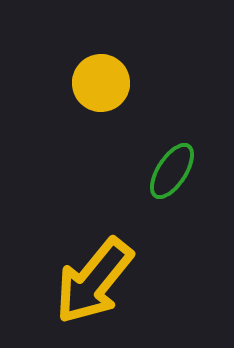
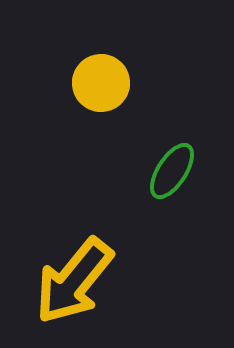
yellow arrow: moved 20 px left
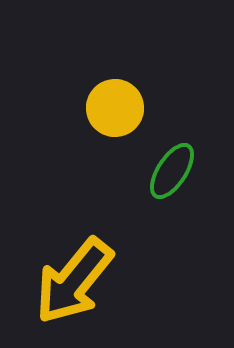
yellow circle: moved 14 px right, 25 px down
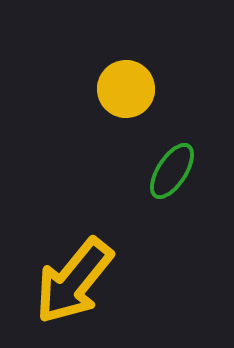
yellow circle: moved 11 px right, 19 px up
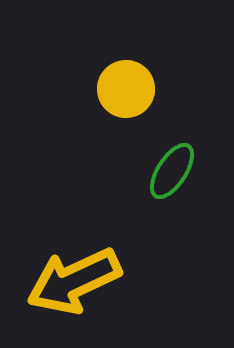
yellow arrow: rotated 26 degrees clockwise
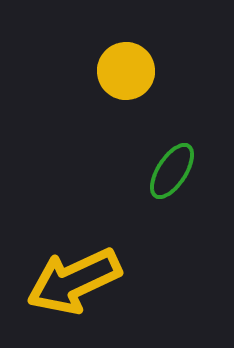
yellow circle: moved 18 px up
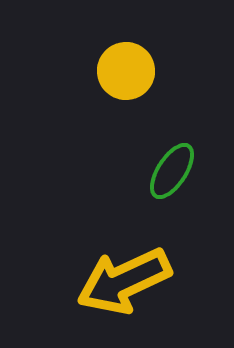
yellow arrow: moved 50 px right
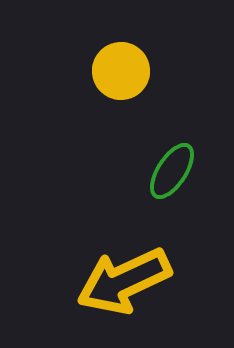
yellow circle: moved 5 px left
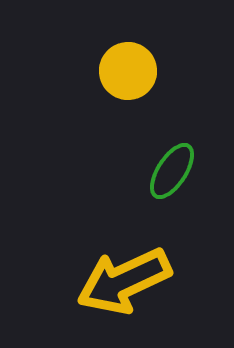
yellow circle: moved 7 px right
